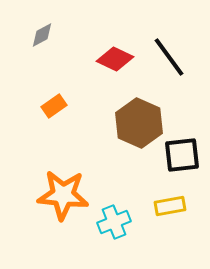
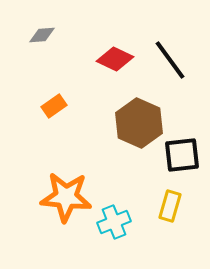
gray diamond: rotated 24 degrees clockwise
black line: moved 1 px right, 3 px down
orange star: moved 3 px right, 2 px down
yellow rectangle: rotated 64 degrees counterclockwise
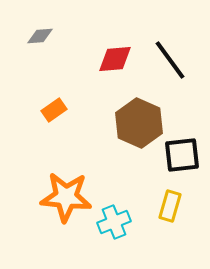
gray diamond: moved 2 px left, 1 px down
red diamond: rotated 30 degrees counterclockwise
orange rectangle: moved 4 px down
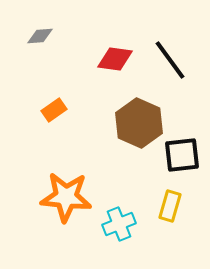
red diamond: rotated 12 degrees clockwise
cyan cross: moved 5 px right, 2 px down
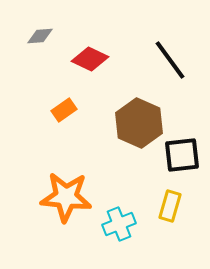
red diamond: moved 25 px left; rotated 18 degrees clockwise
orange rectangle: moved 10 px right
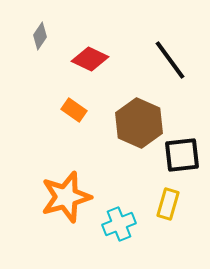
gray diamond: rotated 52 degrees counterclockwise
orange rectangle: moved 10 px right; rotated 70 degrees clockwise
orange star: rotated 21 degrees counterclockwise
yellow rectangle: moved 2 px left, 2 px up
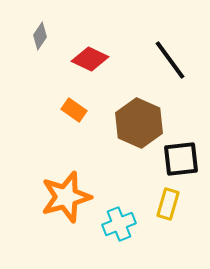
black square: moved 1 px left, 4 px down
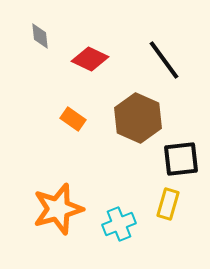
gray diamond: rotated 40 degrees counterclockwise
black line: moved 6 px left
orange rectangle: moved 1 px left, 9 px down
brown hexagon: moved 1 px left, 5 px up
orange star: moved 8 px left, 12 px down
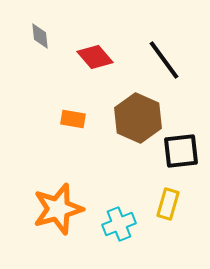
red diamond: moved 5 px right, 2 px up; rotated 24 degrees clockwise
orange rectangle: rotated 25 degrees counterclockwise
black square: moved 8 px up
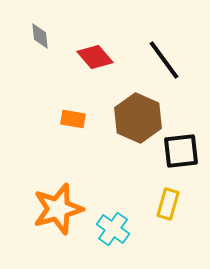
cyan cross: moved 6 px left, 5 px down; rotated 32 degrees counterclockwise
